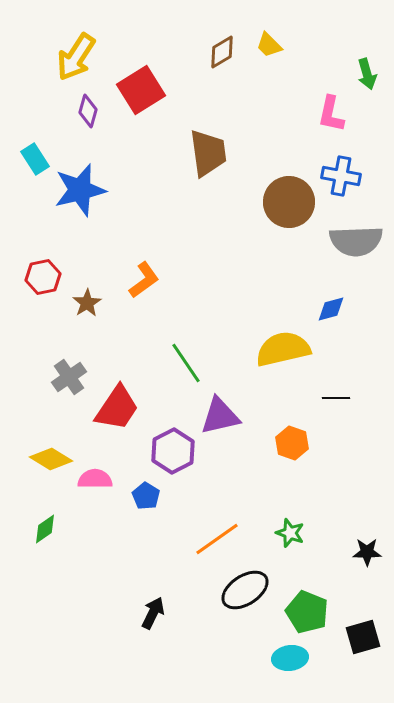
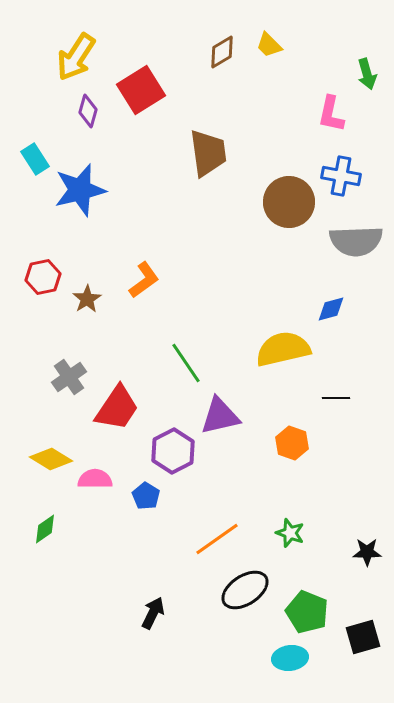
brown star: moved 4 px up
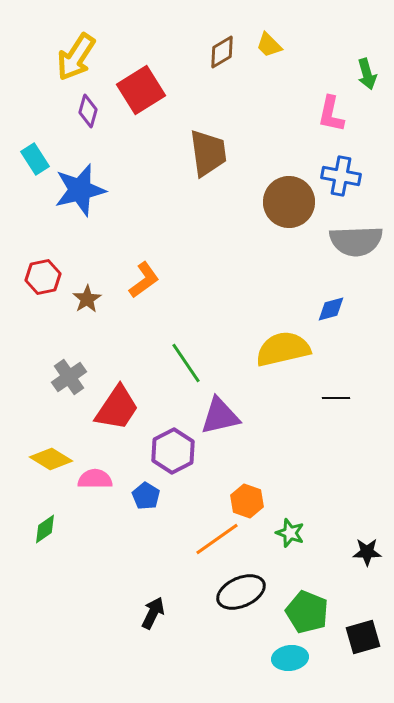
orange hexagon: moved 45 px left, 58 px down
black ellipse: moved 4 px left, 2 px down; rotated 9 degrees clockwise
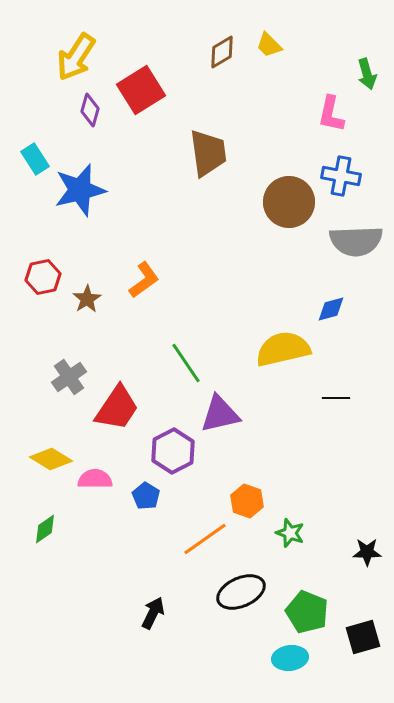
purple diamond: moved 2 px right, 1 px up
purple triangle: moved 2 px up
orange line: moved 12 px left
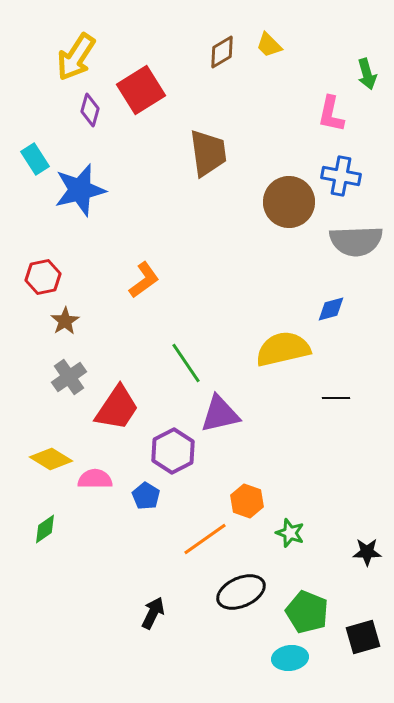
brown star: moved 22 px left, 22 px down
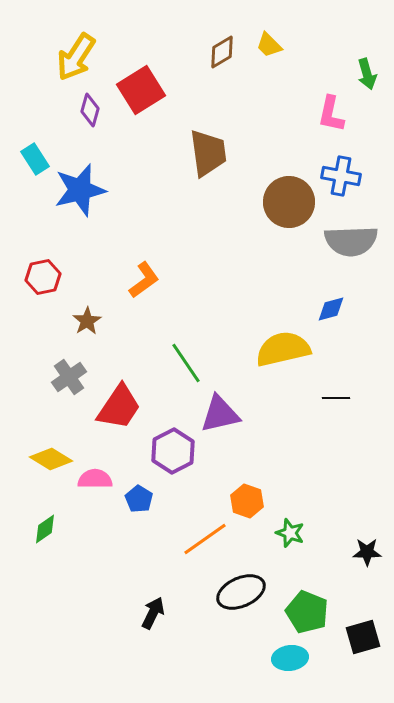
gray semicircle: moved 5 px left
brown star: moved 22 px right
red trapezoid: moved 2 px right, 1 px up
blue pentagon: moved 7 px left, 3 px down
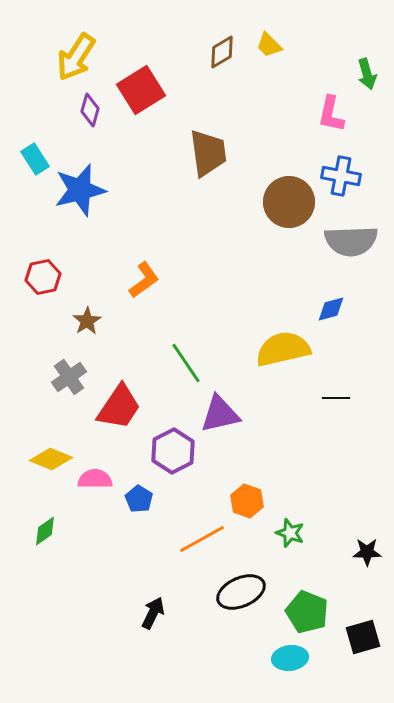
yellow diamond: rotated 9 degrees counterclockwise
green diamond: moved 2 px down
orange line: moved 3 px left; rotated 6 degrees clockwise
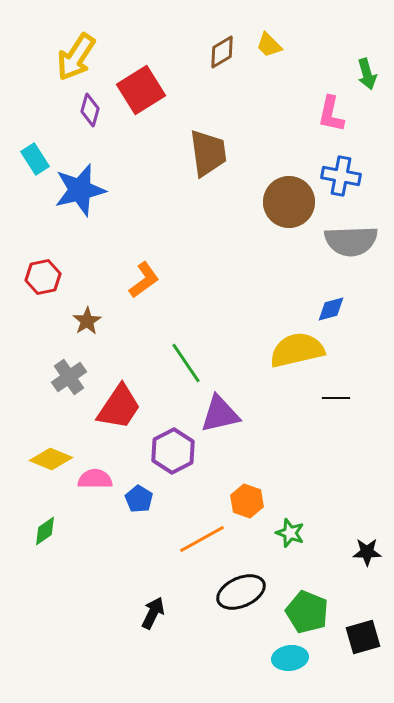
yellow semicircle: moved 14 px right, 1 px down
